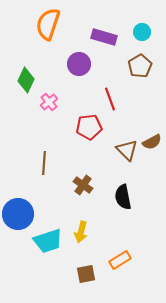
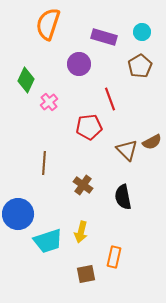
orange rectangle: moved 6 px left, 3 px up; rotated 45 degrees counterclockwise
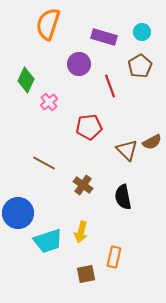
red line: moved 13 px up
brown line: rotated 65 degrees counterclockwise
blue circle: moved 1 px up
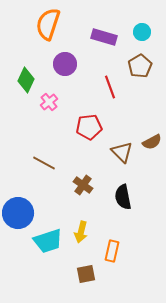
purple circle: moved 14 px left
red line: moved 1 px down
brown triangle: moved 5 px left, 2 px down
orange rectangle: moved 2 px left, 6 px up
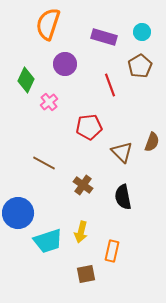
red line: moved 2 px up
brown semicircle: rotated 42 degrees counterclockwise
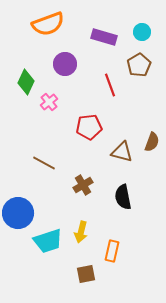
orange semicircle: rotated 128 degrees counterclockwise
brown pentagon: moved 1 px left, 1 px up
green diamond: moved 2 px down
brown triangle: rotated 30 degrees counterclockwise
brown cross: rotated 24 degrees clockwise
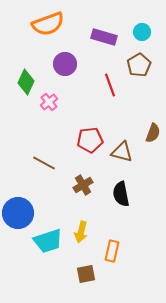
red pentagon: moved 1 px right, 13 px down
brown semicircle: moved 1 px right, 9 px up
black semicircle: moved 2 px left, 3 px up
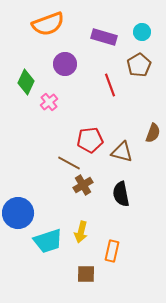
brown line: moved 25 px right
brown square: rotated 12 degrees clockwise
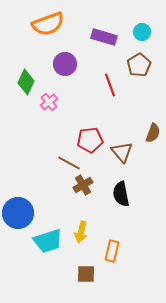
brown triangle: rotated 35 degrees clockwise
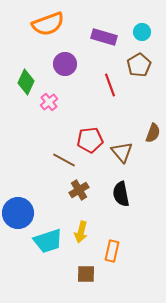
brown line: moved 5 px left, 3 px up
brown cross: moved 4 px left, 5 px down
